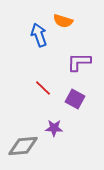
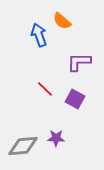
orange semicircle: moved 1 px left; rotated 24 degrees clockwise
red line: moved 2 px right, 1 px down
purple star: moved 2 px right, 10 px down
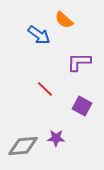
orange semicircle: moved 2 px right, 1 px up
blue arrow: rotated 145 degrees clockwise
purple square: moved 7 px right, 7 px down
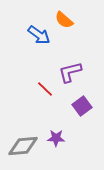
purple L-shape: moved 9 px left, 10 px down; rotated 15 degrees counterclockwise
purple square: rotated 24 degrees clockwise
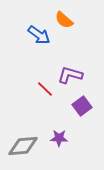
purple L-shape: moved 3 px down; rotated 30 degrees clockwise
purple star: moved 3 px right
